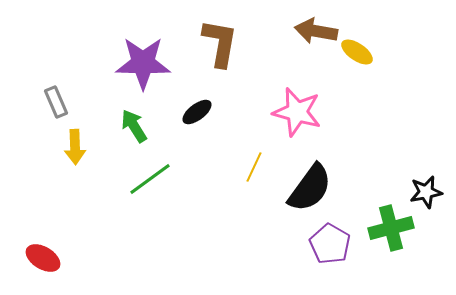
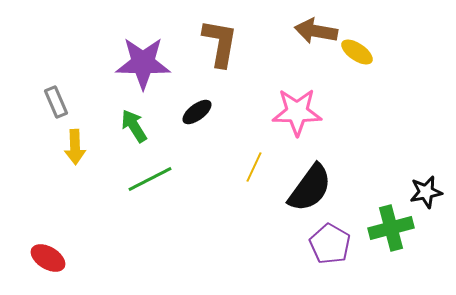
pink star: rotated 15 degrees counterclockwise
green line: rotated 9 degrees clockwise
red ellipse: moved 5 px right
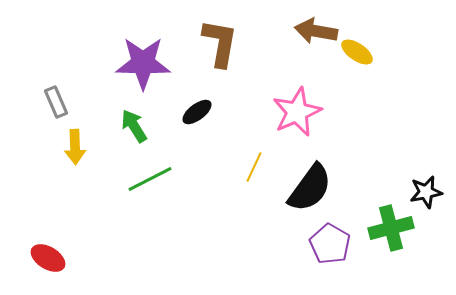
pink star: rotated 24 degrees counterclockwise
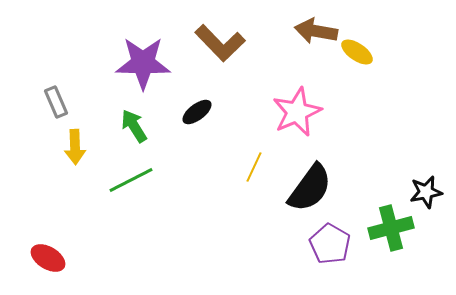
brown L-shape: rotated 126 degrees clockwise
green line: moved 19 px left, 1 px down
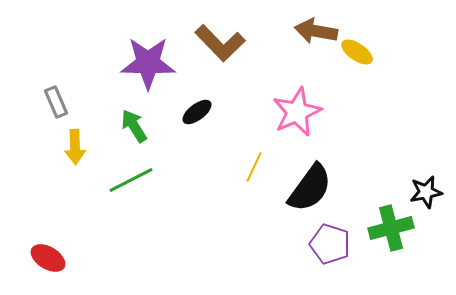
purple star: moved 5 px right
purple pentagon: rotated 12 degrees counterclockwise
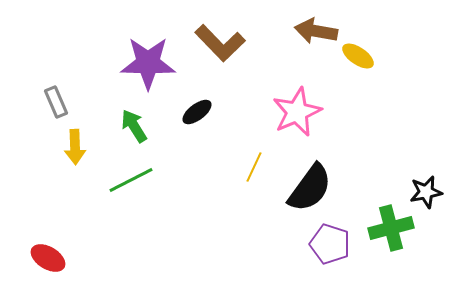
yellow ellipse: moved 1 px right, 4 px down
